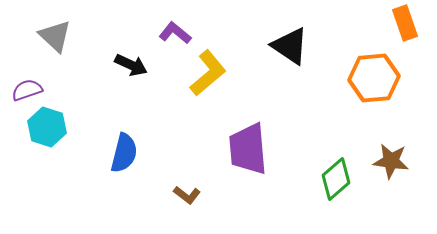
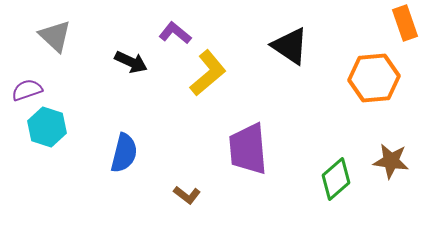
black arrow: moved 3 px up
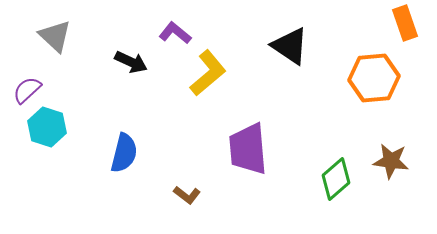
purple semicircle: rotated 24 degrees counterclockwise
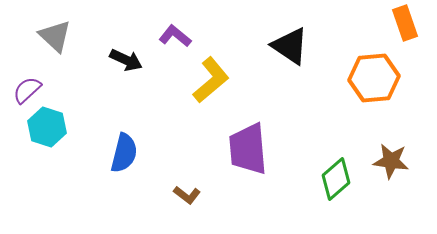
purple L-shape: moved 3 px down
black arrow: moved 5 px left, 2 px up
yellow L-shape: moved 3 px right, 7 px down
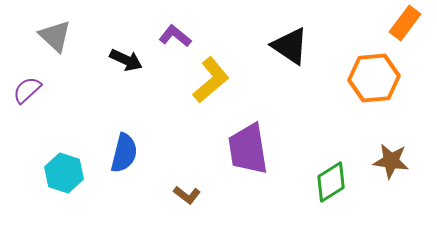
orange rectangle: rotated 56 degrees clockwise
cyan hexagon: moved 17 px right, 46 px down
purple trapezoid: rotated 4 degrees counterclockwise
green diamond: moved 5 px left, 3 px down; rotated 9 degrees clockwise
